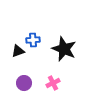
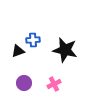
black star: moved 1 px right, 1 px down; rotated 10 degrees counterclockwise
pink cross: moved 1 px right, 1 px down
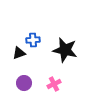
black triangle: moved 1 px right, 2 px down
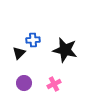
black triangle: rotated 24 degrees counterclockwise
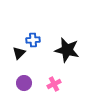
black star: moved 2 px right
